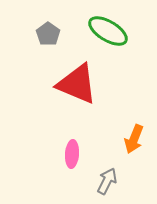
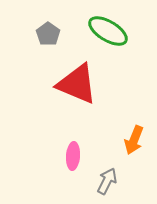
orange arrow: moved 1 px down
pink ellipse: moved 1 px right, 2 px down
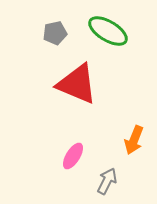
gray pentagon: moved 7 px right, 1 px up; rotated 25 degrees clockwise
pink ellipse: rotated 28 degrees clockwise
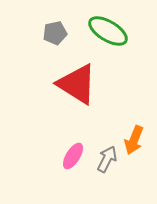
red triangle: rotated 9 degrees clockwise
gray arrow: moved 22 px up
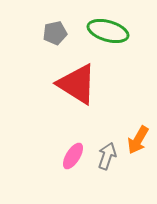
green ellipse: rotated 15 degrees counterclockwise
orange arrow: moved 4 px right; rotated 8 degrees clockwise
gray arrow: moved 3 px up; rotated 8 degrees counterclockwise
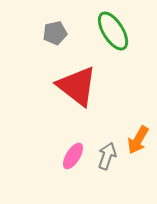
green ellipse: moved 5 px right; rotated 42 degrees clockwise
red triangle: moved 2 px down; rotated 6 degrees clockwise
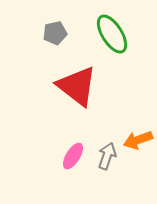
green ellipse: moved 1 px left, 3 px down
orange arrow: rotated 40 degrees clockwise
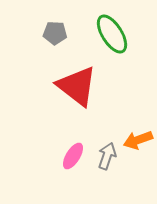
gray pentagon: rotated 15 degrees clockwise
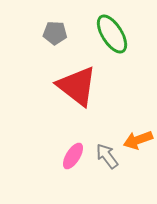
gray arrow: rotated 56 degrees counterclockwise
